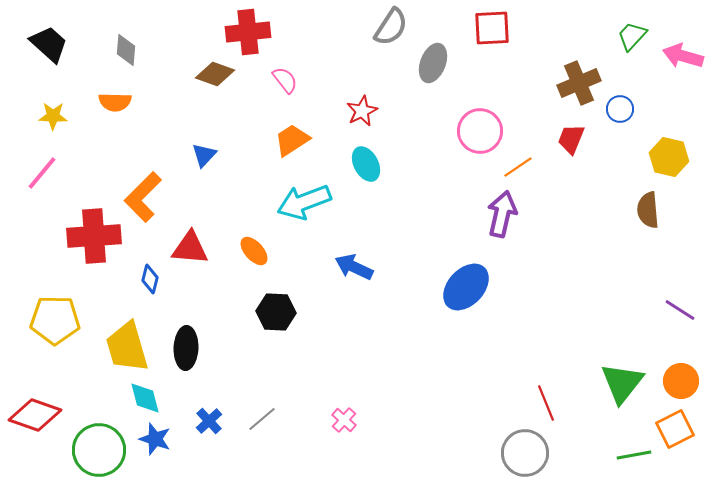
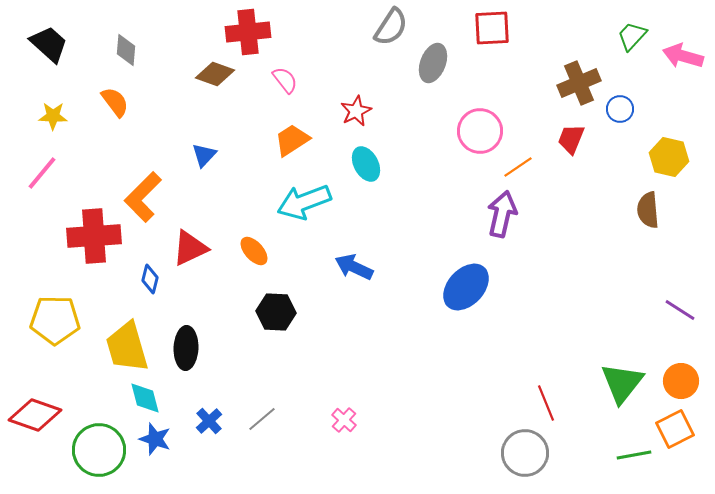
orange semicircle at (115, 102): rotated 128 degrees counterclockwise
red star at (362, 111): moved 6 px left
red triangle at (190, 248): rotated 30 degrees counterclockwise
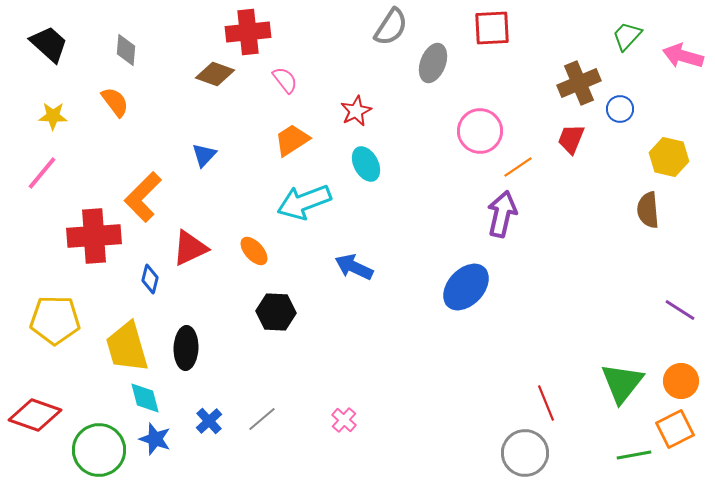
green trapezoid at (632, 36): moved 5 px left
